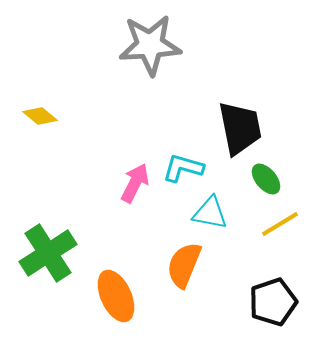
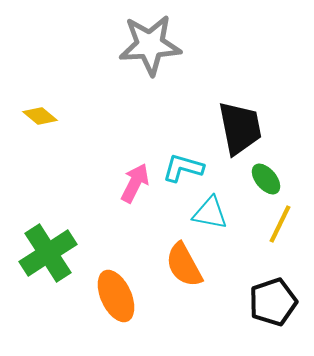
yellow line: rotated 33 degrees counterclockwise
orange semicircle: rotated 51 degrees counterclockwise
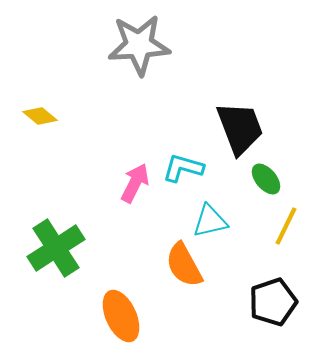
gray star: moved 11 px left
black trapezoid: rotated 10 degrees counterclockwise
cyan triangle: moved 8 px down; rotated 24 degrees counterclockwise
yellow line: moved 6 px right, 2 px down
green cross: moved 8 px right, 5 px up
orange ellipse: moved 5 px right, 20 px down
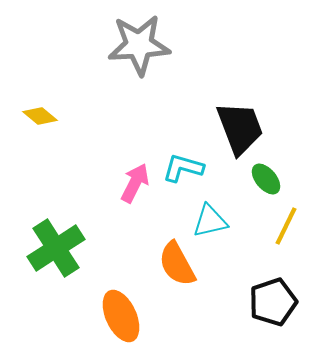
orange semicircle: moved 7 px left, 1 px up
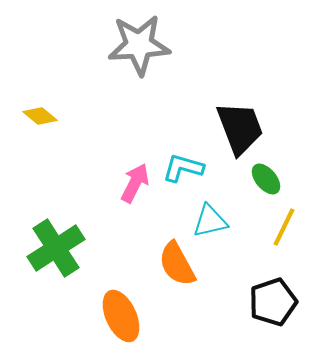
yellow line: moved 2 px left, 1 px down
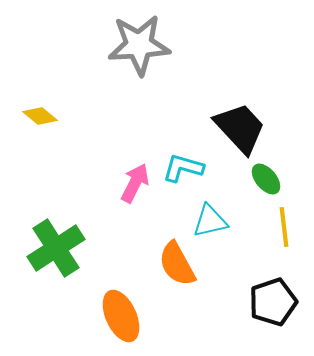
black trapezoid: rotated 22 degrees counterclockwise
yellow line: rotated 33 degrees counterclockwise
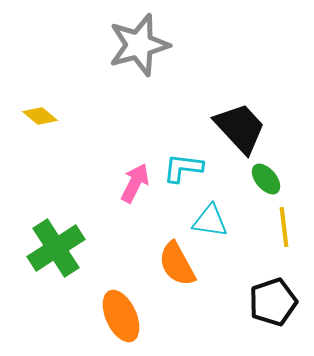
gray star: rotated 12 degrees counterclockwise
cyan L-shape: rotated 9 degrees counterclockwise
cyan triangle: rotated 21 degrees clockwise
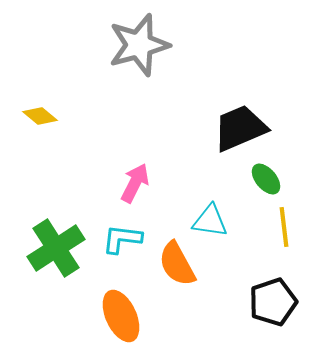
black trapezoid: rotated 70 degrees counterclockwise
cyan L-shape: moved 61 px left, 71 px down
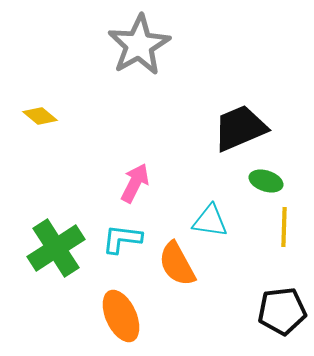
gray star: rotated 14 degrees counterclockwise
green ellipse: moved 2 px down; rotated 32 degrees counterclockwise
yellow line: rotated 9 degrees clockwise
black pentagon: moved 9 px right, 9 px down; rotated 12 degrees clockwise
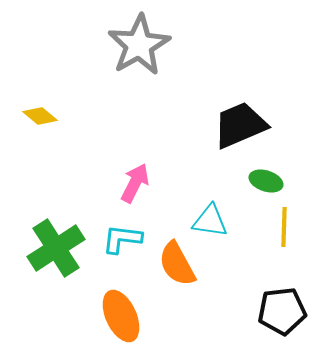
black trapezoid: moved 3 px up
